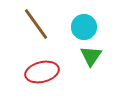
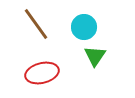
green triangle: moved 4 px right
red ellipse: moved 1 px down
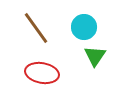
brown line: moved 4 px down
red ellipse: rotated 24 degrees clockwise
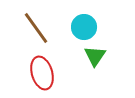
red ellipse: rotated 64 degrees clockwise
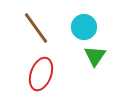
red ellipse: moved 1 px left, 1 px down; rotated 36 degrees clockwise
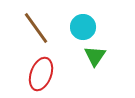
cyan circle: moved 1 px left
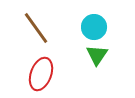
cyan circle: moved 11 px right
green triangle: moved 2 px right, 1 px up
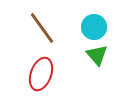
brown line: moved 6 px right
green triangle: rotated 15 degrees counterclockwise
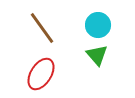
cyan circle: moved 4 px right, 2 px up
red ellipse: rotated 12 degrees clockwise
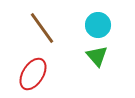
green triangle: moved 1 px down
red ellipse: moved 8 px left
